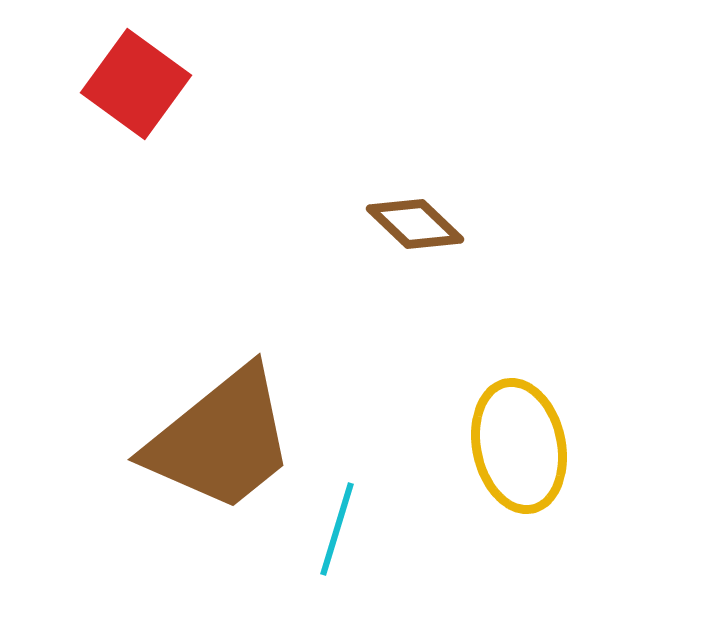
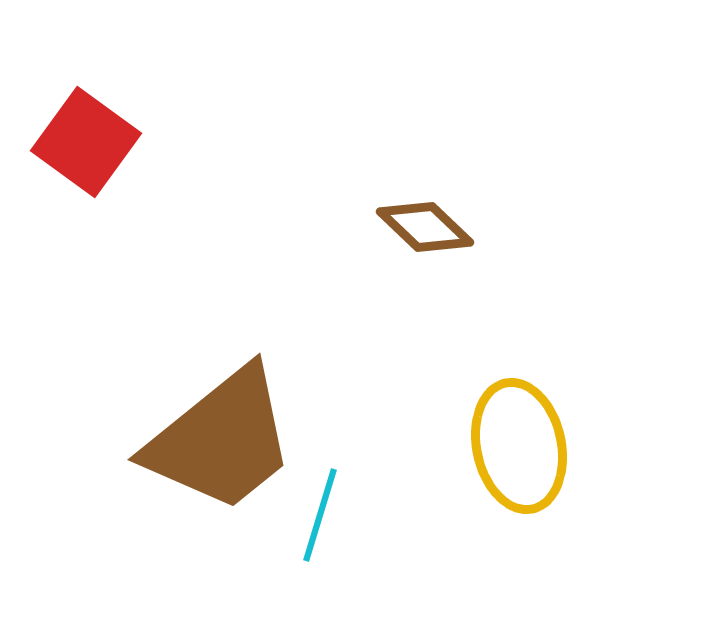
red square: moved 50 px left, 58 px down
brown diamond: moved 10 px right, 3 px down
cyan line: moved 17 px left, 14 px up
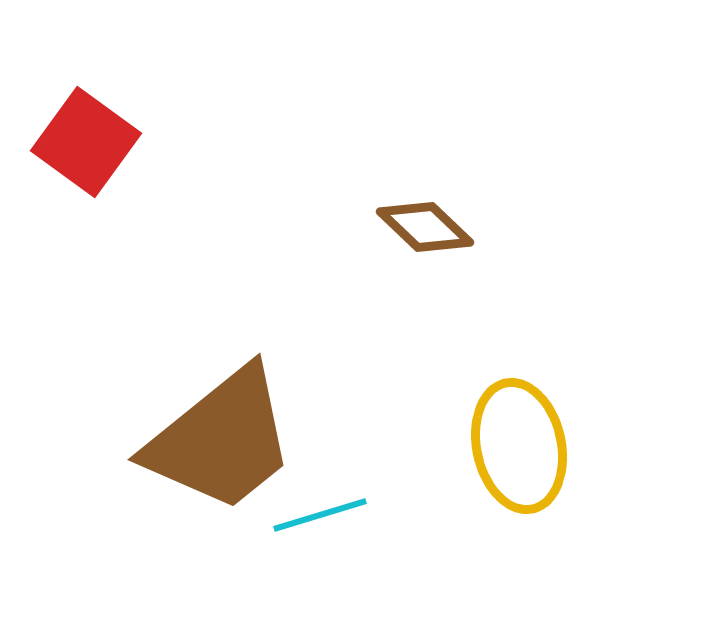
cyan line: rotated 56 degrees clockwise
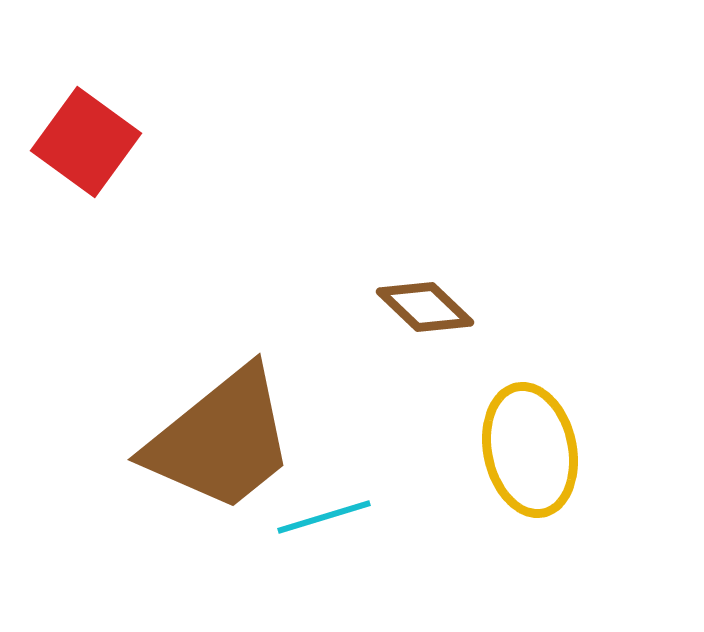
brown diamond: moved 80 px down
yellow ellipse: moved 11 px right, 4 px down
cyan line: moved 4 px right, 2 px down
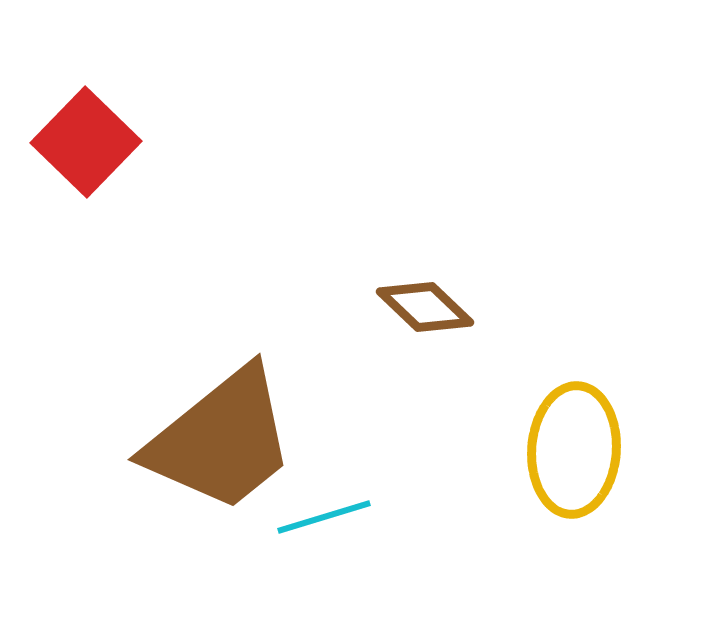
red square: rotated 8 degrees clockwise
yellow ellipse: moved 44 px right; rotated 16 degrees clockwise
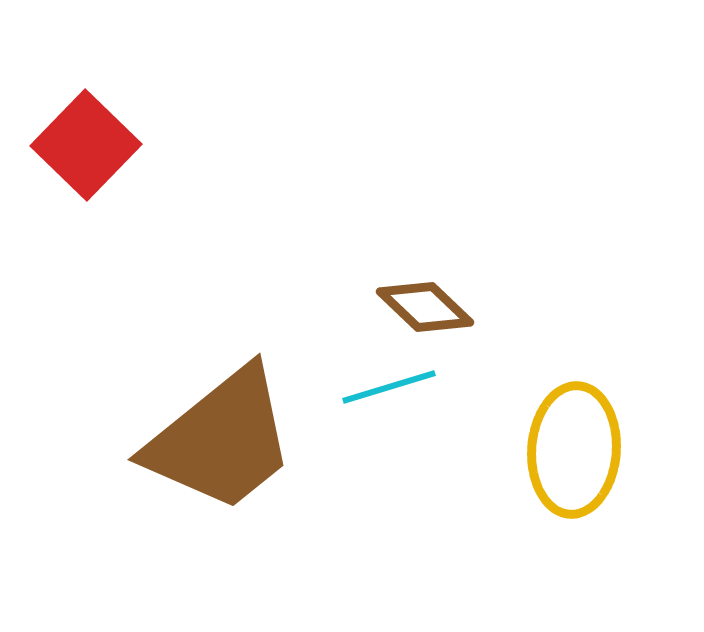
red square: moved 3 px down
cyan line: moved 65 px right, 130 px up
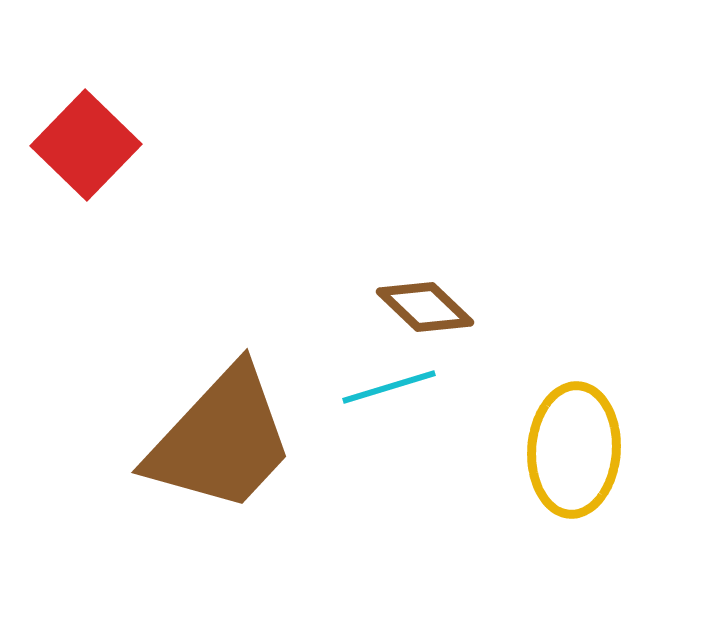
brown trapezoid: rotated 8 degrees counterclockwise
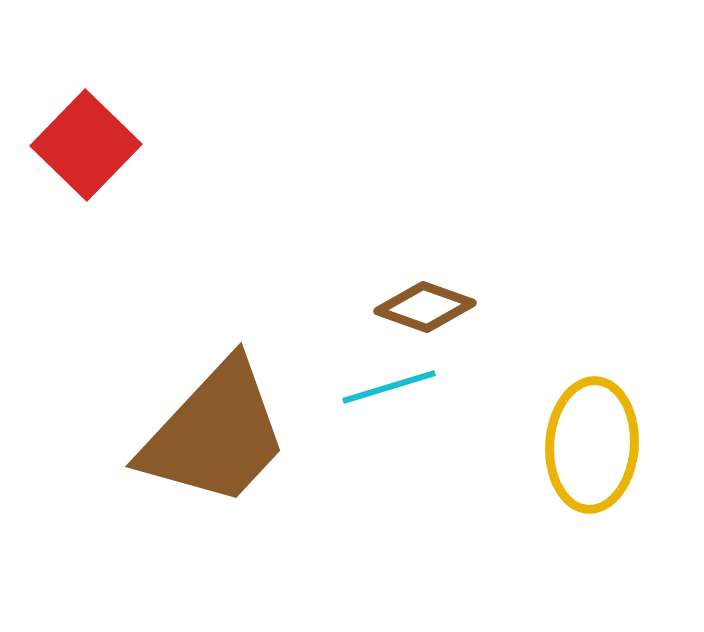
brown diamond: rotated 24 degrees counterclockwise
brown trapezoid: moved 6 px left, 6 px up
yellow ellipse: moved 18 px right, 5 px up
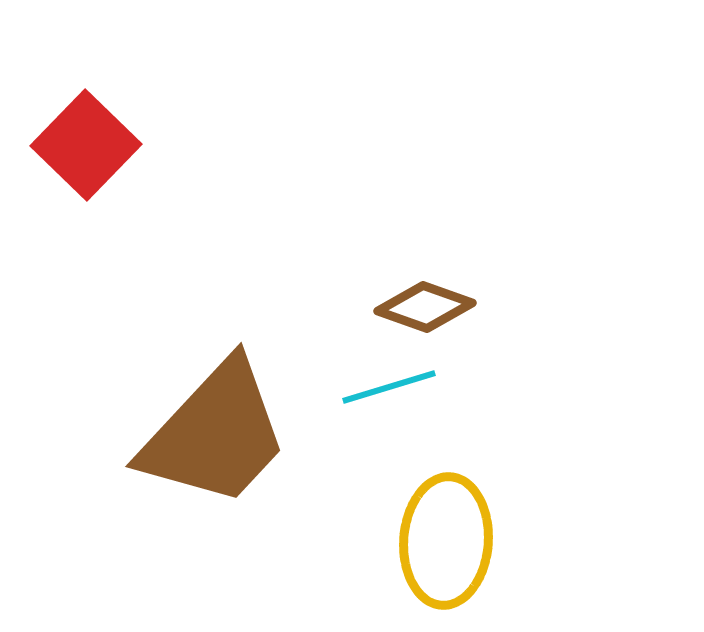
yellow ellipse: moved 146 px left, 96 px down
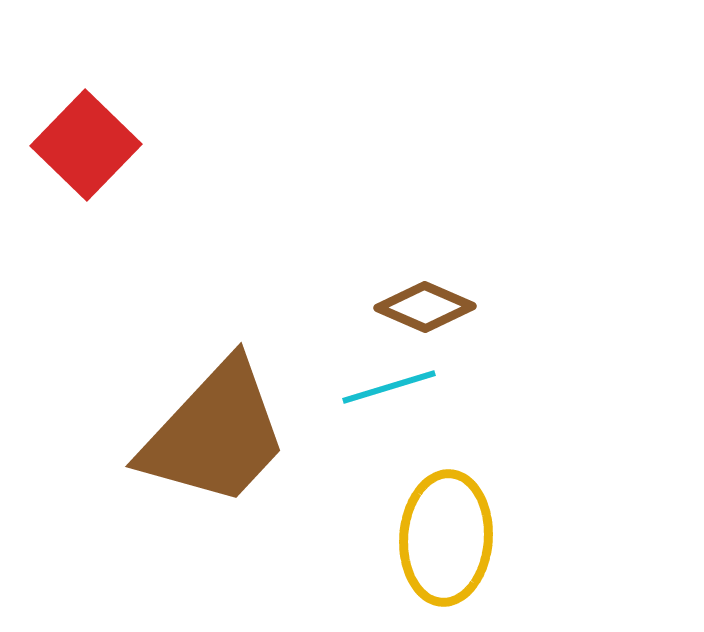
brown diamond: rotated 4 degrees clockwise
yellow ellipse: moved 3 px up
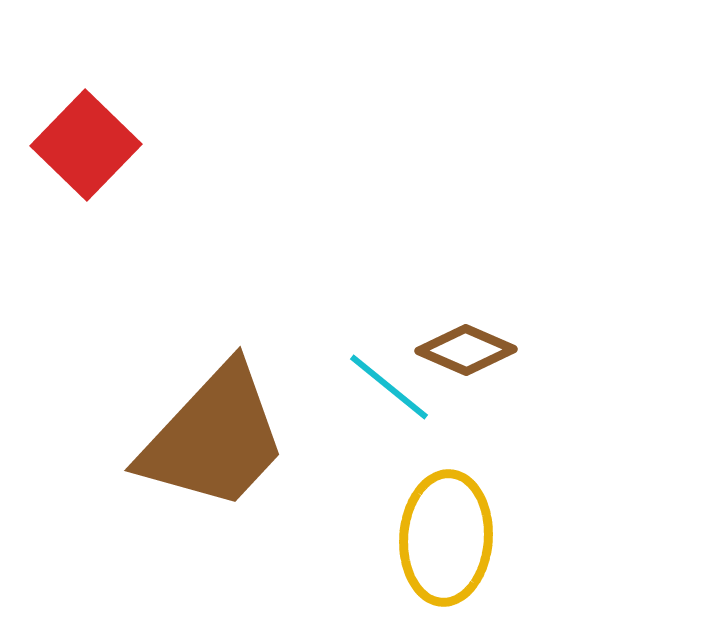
brown diamond: moved 41 px right, 43 px down
cyan line: rotated 56 degrees clockwise
brown trapezoid: moved 1 px left, 4 px down
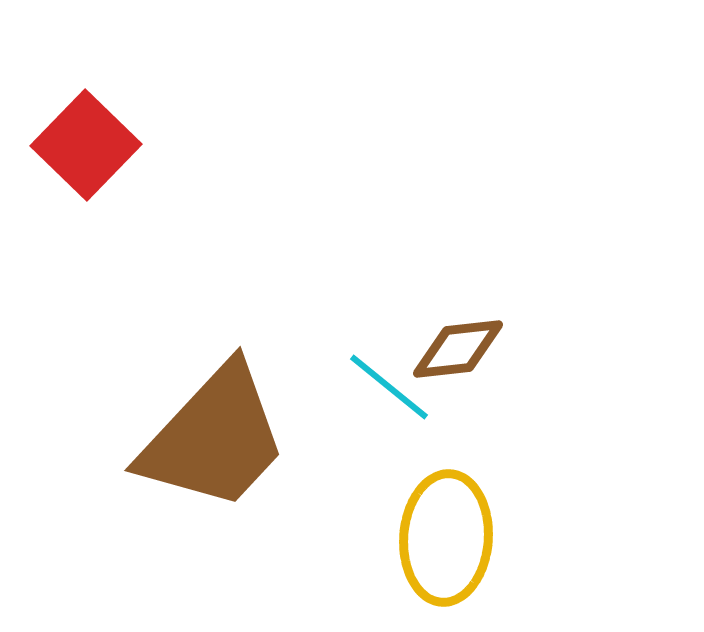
brown diamond: moved 8 px left, 1 px up; rotated 30 degrees counterclockwise
